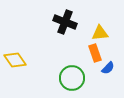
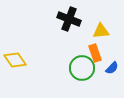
black cross: moved 4 px right, 3 px up
yellow triangle: moved 1 px right, 2 px up
blue semicircle: moved 4 px right
green circle: moved 10 px right, 10 px up
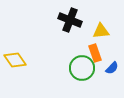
black cross: moved 1 px right, 1 px down
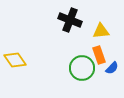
orange rectangle: moved 4 px right, 2 px down
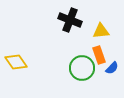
yellow diamond: moved 1 px right, 2 px down
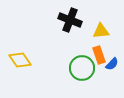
yellow diamond: moved 4 px right, 2 px up
blue semicircle: moved 4 px up
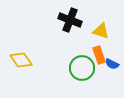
yellow triangle: rotated 24 degrees clockwise
yellow diamond: moved 1 px right
blue semicircle: rotated 72 degrees clockwise
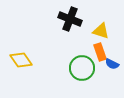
black cross: moved 1 px up
orange rectangle: moved 1 px right, 3 px up
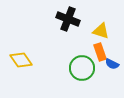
black cross: moved 2 px left
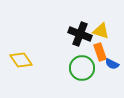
black cross: moved 12 px right, 15 px down
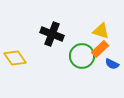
black cross: moved 28 px left
orange rectangle: moved 3 px up; rotated 66 degrees clockwise
yellow diamond: moved 6 px left, 2 px up
green circle: moved 12 px up
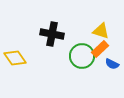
black cross: rotated 10 degrees counterclockwise
